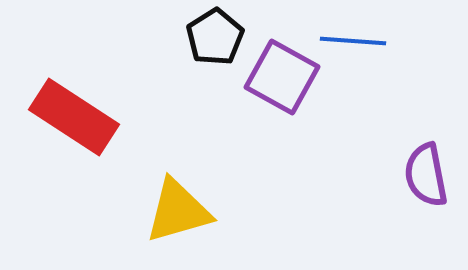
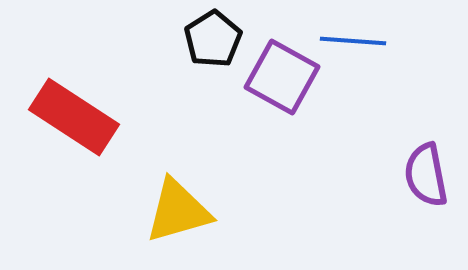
black pentagon: moved 2 px left, 2 px down
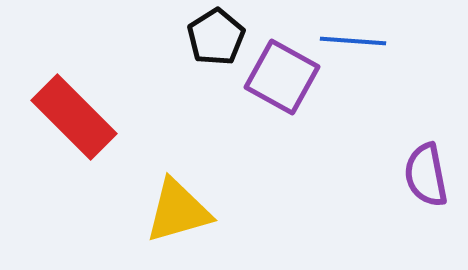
black pentagon: moved 3 px right, 2 px up
red rectangle: rotated 12 degrees clockwise
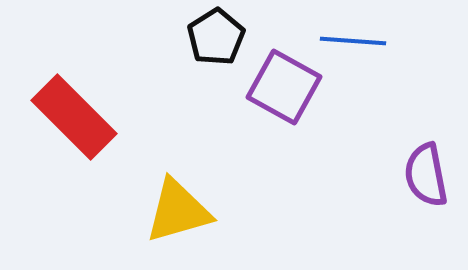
purple square: moved 2 px right, 10 px down
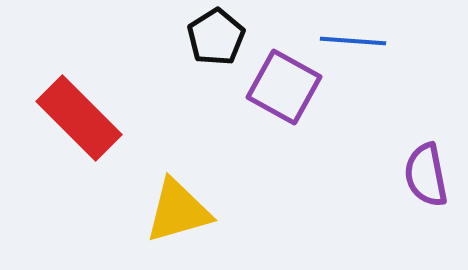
red rectangle: moved 5 px right, 1 px down
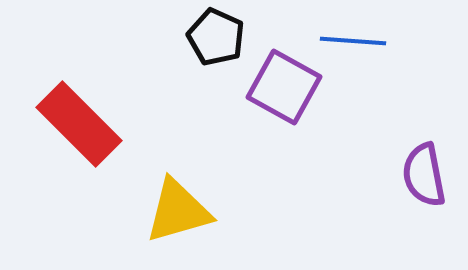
black pentagon: rotated 16 degrees counterclockwise
red rectangle: moved 6 px down
purple semicircle: moved 2 px left
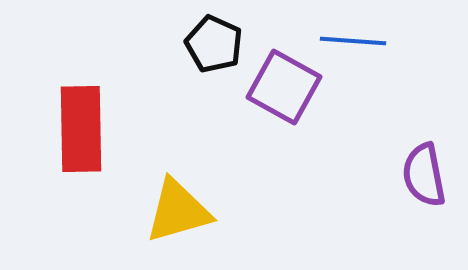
black pentagon: moved 2 px left, 7 px down
red rectangle: moved 2 px right, 5 px down; rotated 44 degrees clockwise
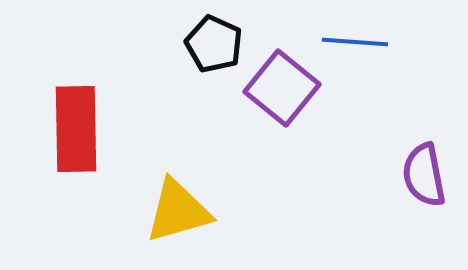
blue line: moved 2 px right, 1 px down
purple square: moved 2 px left, 1 px down; rotated 10 degrees clockwise
red rectangle: moved 5 px left
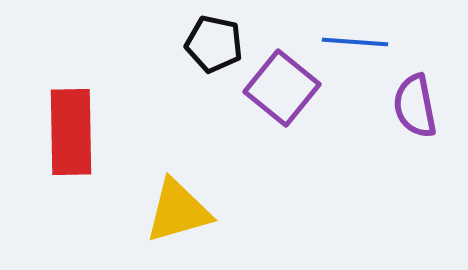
black pentagon: rotated 12 degrees counterclockwise
red rectangle: moved 5 px left, 3 px down
purple semicircle: moved 9 px left, 69 px up
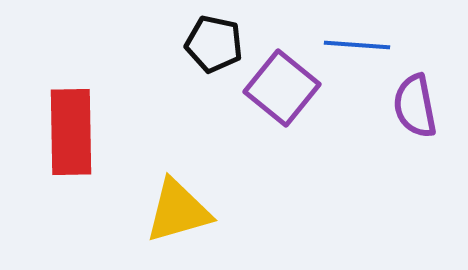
blue line: moved 2 px right, 3 px down
